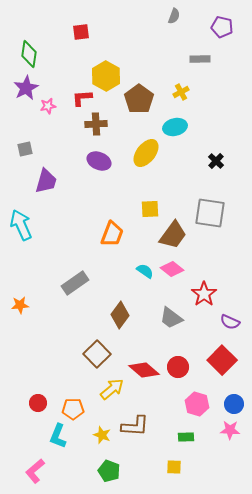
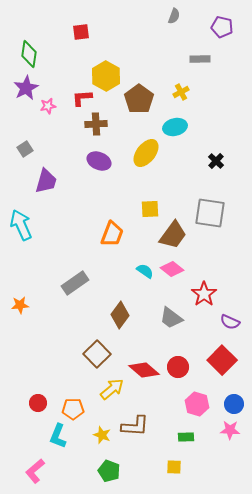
gray square at (25, 149): rotated 21 degrees counterclockwise
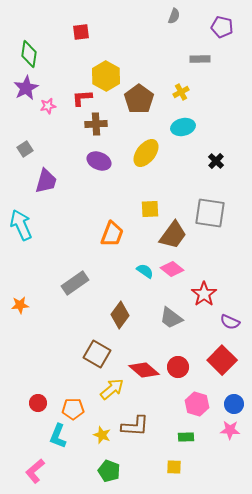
cyan ellipse at (175, 127): moved 8 px right
brown square at (97, 354): rotated 16 degrees counterclockwise
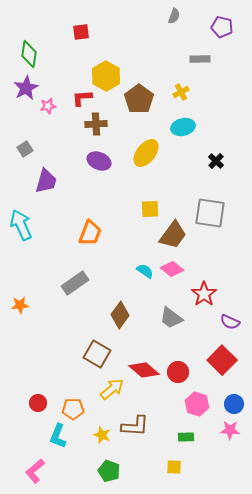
orange trapezoid at (112, 234): moved 22 px left, 1 px up
red circle at (178, 367): moved 5 px down
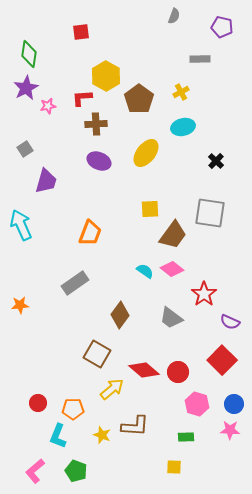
green pentagon at (109, 471): moved 33 px left
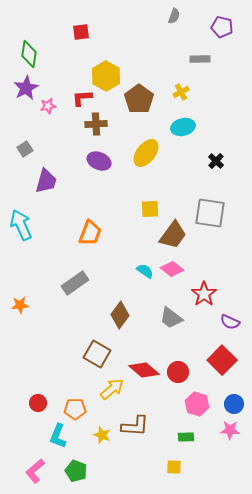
orange pentagon at (73, 409): moved 2 px right
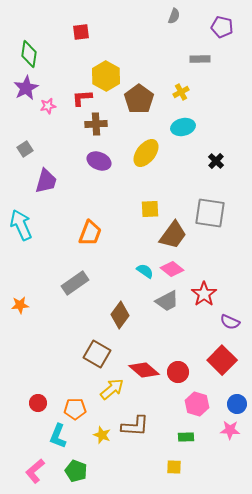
gray trapezoid at (171, 318): moved 4 px left, 17 px up; rotated 65 degrees counterclockwise
blue circle at (234, 404): moved 3 px right
